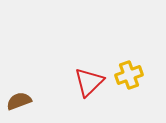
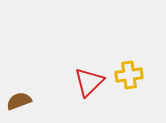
yellow cross: rotated 12 degrees clockwise
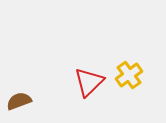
yellow cross: rotated 28 degrees counterclockwise
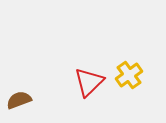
brown semicircle: moved 1 px up
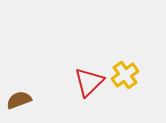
yellow cross: moved 4 px left
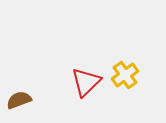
red triangle: moved 3 px left
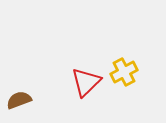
yellow cross: moved 1 px left, 3 px up; rotated 8 degrees clockwise
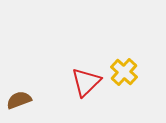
yellow cross: rotated 20 degrees counterclockwise
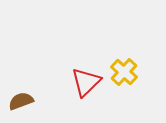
brown semicircle: moved 2 px right, 1 px down
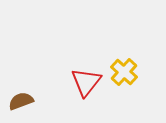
red triangle: rotated 8 degrees counterclockwise
